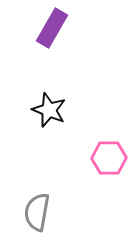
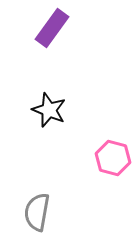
purple rectangle: rotated 6 degrees clockwise
pink hexagon: moved 4 px right; rotated 16 degrees clockwise
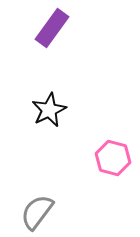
black star: rotated 24 degrees clockwise
gray semicircle: rotated 27 degrees clockwise
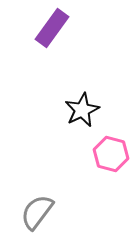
black star: moved 33 px right
pink hexagon: moved 2 px left, 4 px up
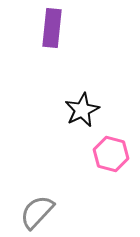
purple rectangle: rotated 30 degrees counterclockwise
gray semicircle: rotated 6 degrees clockwise
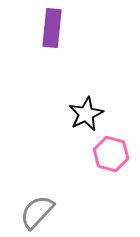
black star: moved 4 px right, 4 px down
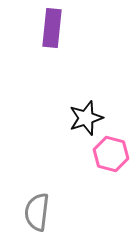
black star: moved 4 px down; rotated 8 degrees clockwise
gray semicircle: rotated 36 degrees counterclockwise
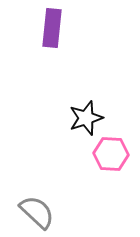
pink hexagon: rotated 12 degrees counterclockwise
gray semicircle: rotated 126 degrees clockwise
